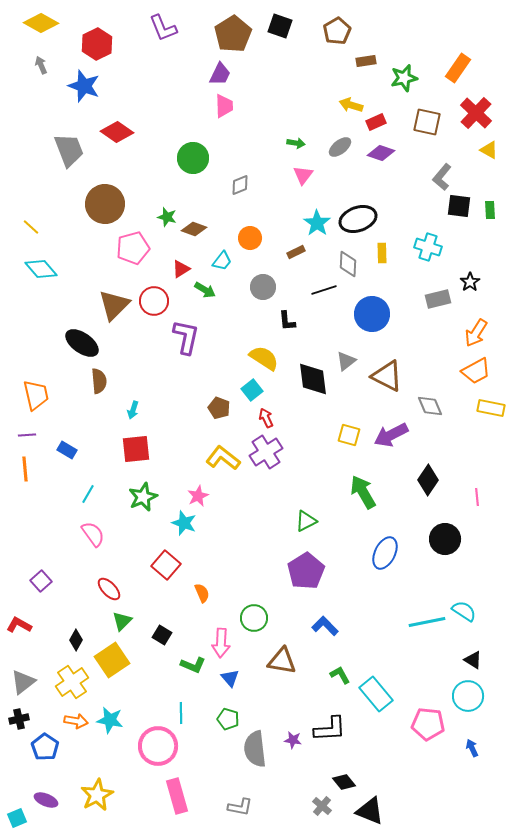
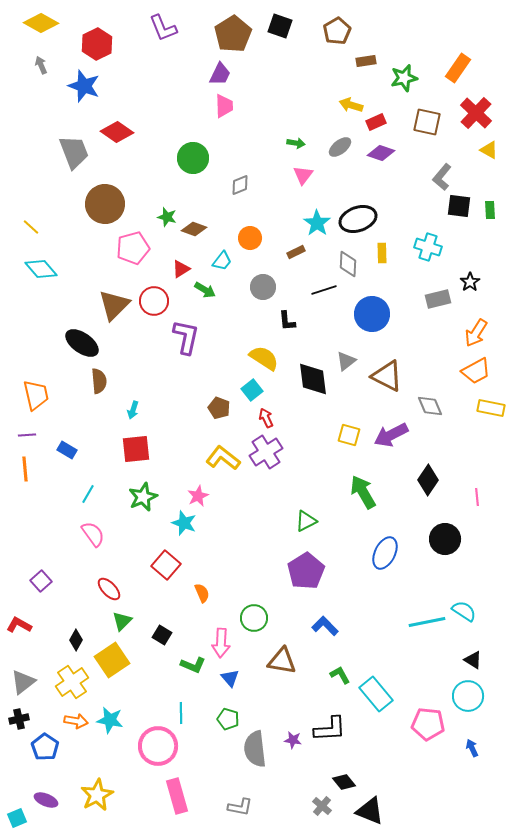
gray trapezoid at (69, 150): moved 5 px right, 2 px down
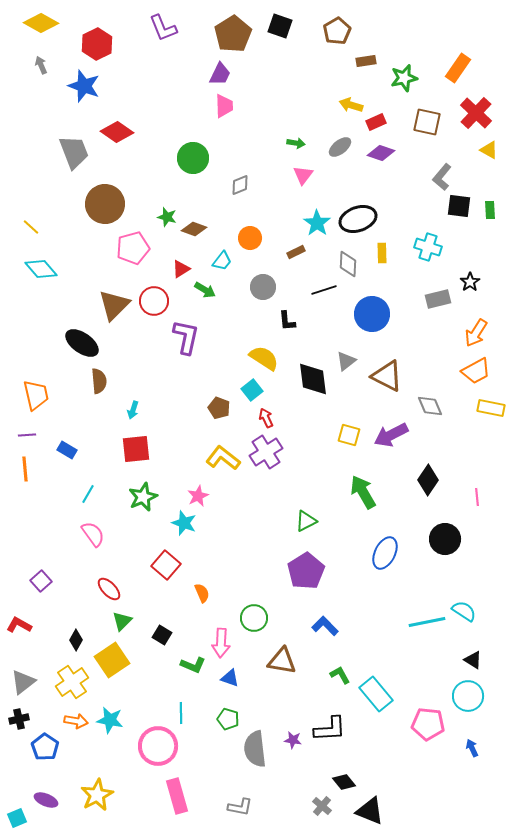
blue triangle at (230, 678): rotated 30 degrees counterclockwise
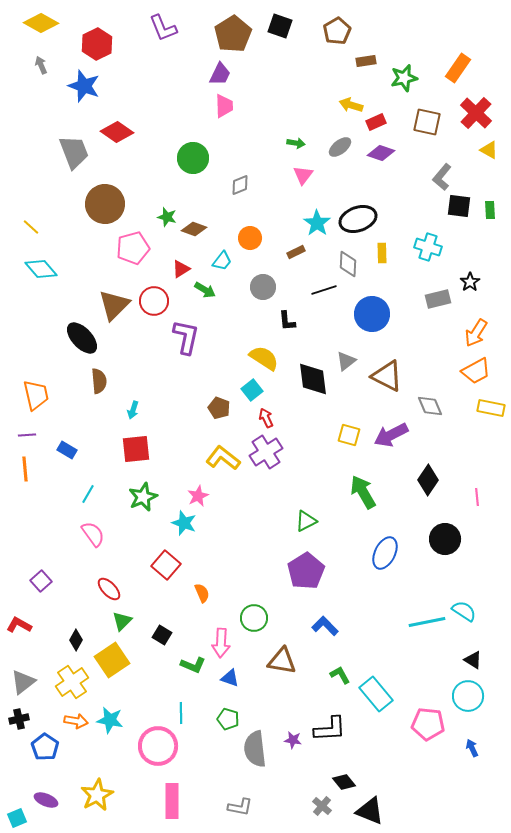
black ellipse at (82, 343): moved 5 px up; rotated 12 degrees clockwise
pink rectangle at (177, 796): moved 5 px left, 5 px down; rotated 16 degrees clockwise
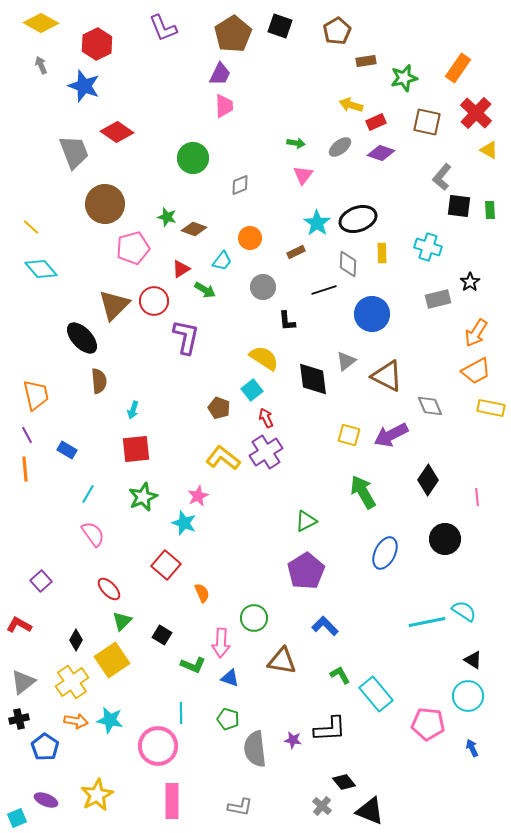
purple line at (27, 435): rotated 66 degrees clockwise
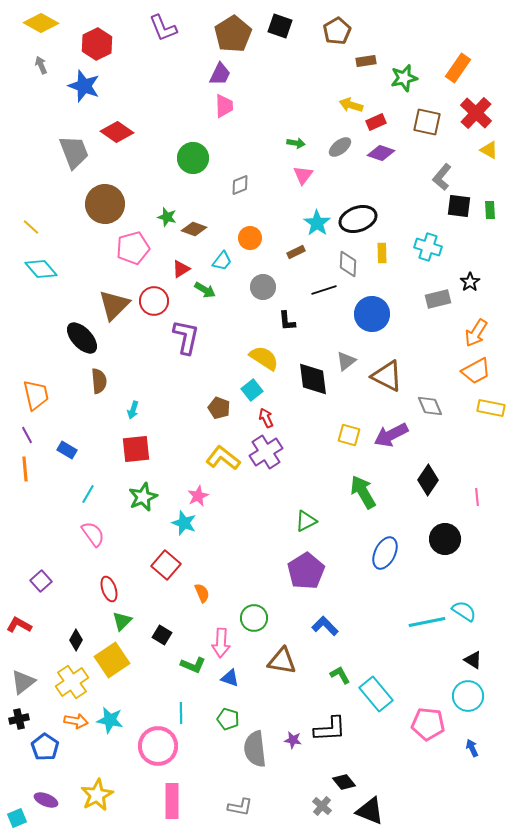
red ellipse at (109, 589): rotated 25 degrees clockwise
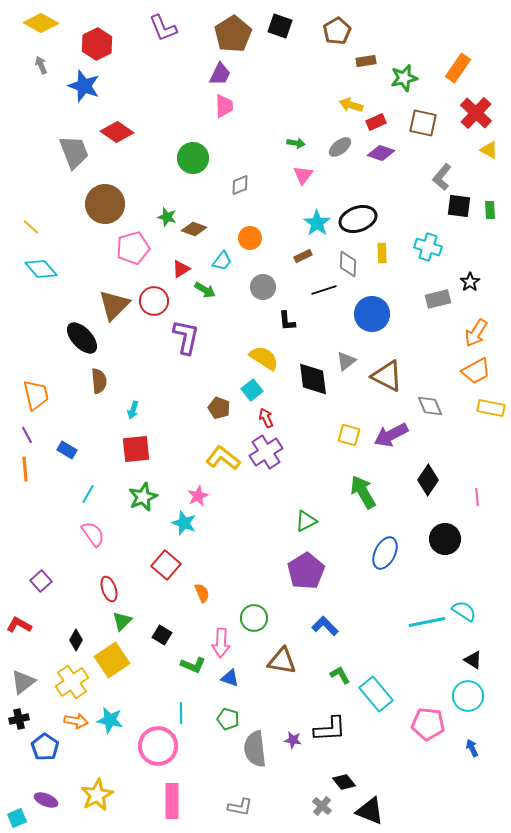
brown square at (427, 122): moved 4 px left, 1 px down
brown rectangle at (296, 252): moved 7 px right, 4 px down
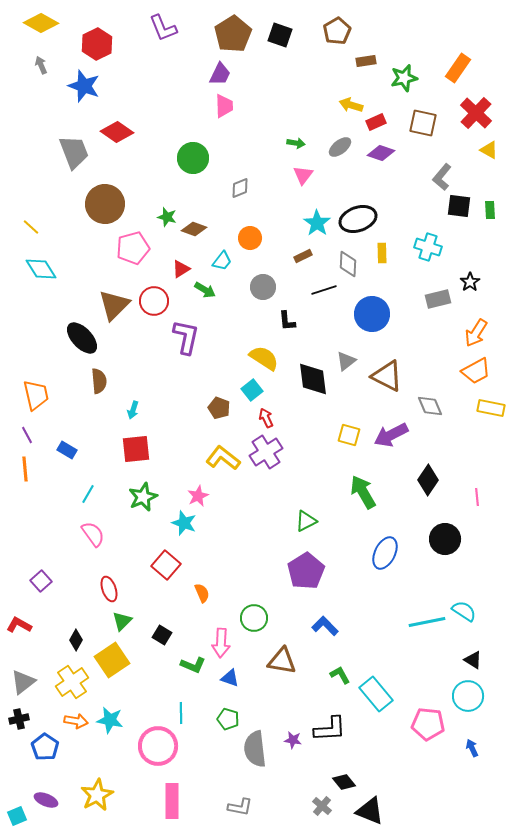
black square at (280, 26): moved 9 px down
gray diamond at (240, 185): moved 3 px down
cyan diamond at (41, 269): rotated 8 degrees clockwise
cyan square at (17, 818): moved 2 px up
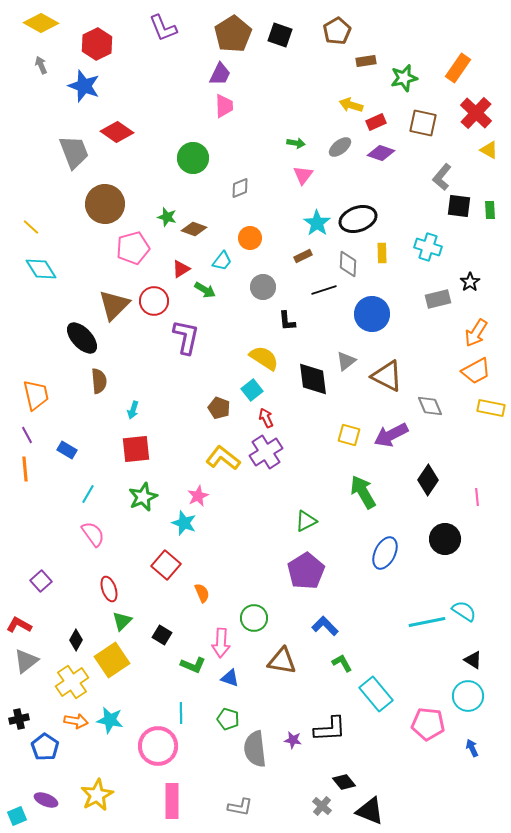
green L-shape at (340, 675): moved 2 px right, 12 px up
gray triangle at (23, 682): moved 3 px right, 21 px up
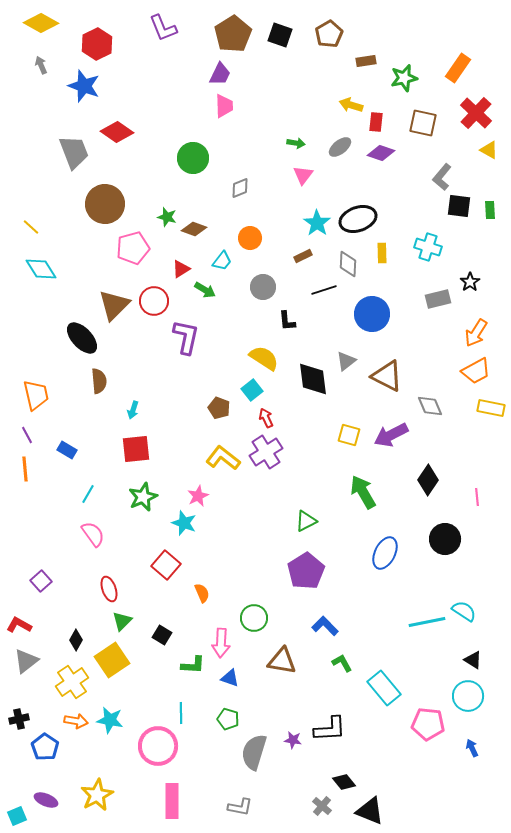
brown pentagon at (337, 31): moved 8 px left, 3 px down
red rectangle at (376, 122): rotated 60 degrees counterclockwise
green L-shape at (193, 665): rotated 20 degrees counterclockwise
cyan rectangle at (376, 694): moved 8 px right, 6 px up
gray semicircle at (255, 749): moved 1 px left, 3 px down; rotated 24 degrees clockwise
